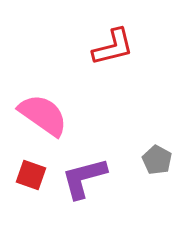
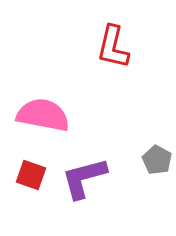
red L-shape: rotated 117 degrees clockwise
pink semicircle: rotated 24 degrees counterclockwise
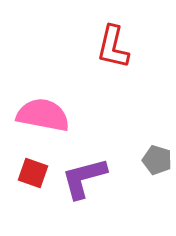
gray pentagon: rotated 12 degrees counterclockwise
red square: moved 2 px right, 2 px up
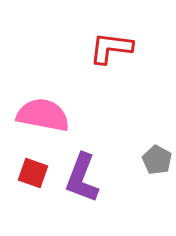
red L-shape: moved 2 px left, 1 px down; rotated 84 degrees clockwise
gray pentagon: rotated 12 degrees clockwise
purple L-shape: moved 2 px left; rotated 54 degrees counterclockwise
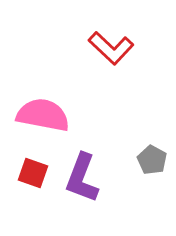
red L-shape: rotated 144 degrees counterclockwise
gray pentagon: moved 5 px left
